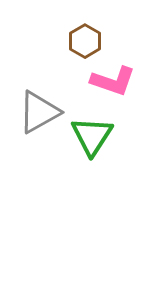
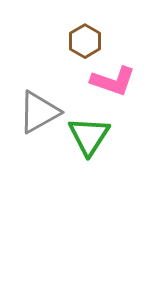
green triangle: moved 3 px left
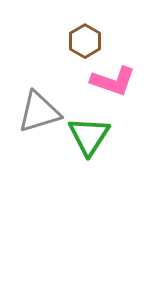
gray triangle: rotated 12 degrees clockwise
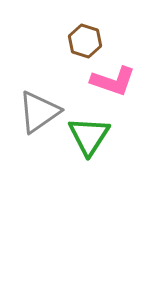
brown hexagon: rotated 12 degrees counterclockwise
gray triangle: rotated 18 degrees counterclockwise
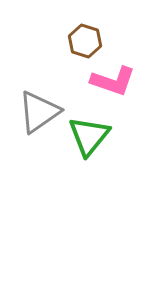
green triangle: rotated 6 degrees clockwise
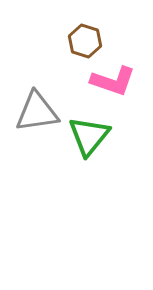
gray triangle: moved 2 px left; rotated 27 degrees clockwise
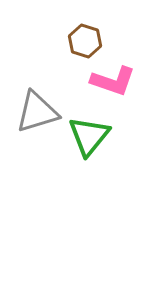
gray triangle: rotated 9 degrees counterclockwise
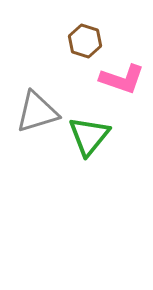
pink L-shape: moved 9 px right, 2 px up
